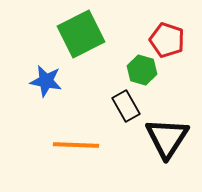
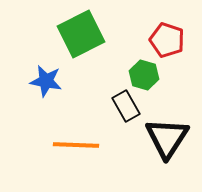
green hexagon: moved 2 px right, 5 px down
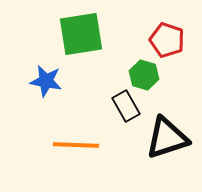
green square: rotated 18 degrees clockwise
black triangle: rotated 39 degrees clockwise
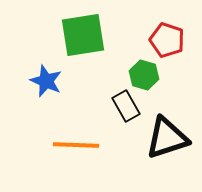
green square: moved 2 px right, 1 px down
blue star: rotated 12 degrees clockwise
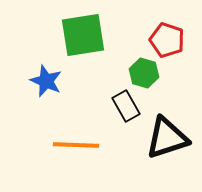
green hexagon: moved 2 px up
